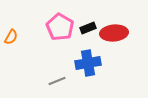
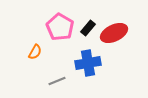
black rectangle: rotated 28 degrees counterclockwise
red ellipse: rotated 20 degrees counterclockwise
orange semicircle: moved 24 px right, 15 px down
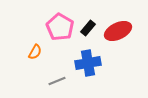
red ellipse: moved 4 px right, 2 px up
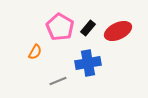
gray line: moved 1 px right
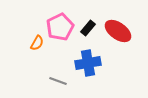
pink pentagon: rotated 16 degrees clockwise
red ellipse: rotated 60 degrees clockwise
orange semicircle: moved 2 px right, 9 px up
gray line: rotated 42 degrees clockwise
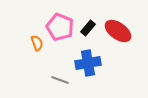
pink pentagon: rotated 24 degrees counterclockwise
orange semicircle: rotated 49 degrees counterclockwise
gray line: moved 2 px right, 1 px up
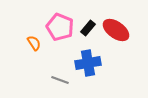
red ellipse: moved 2 px left, 1 px up
orange semicircle: moved 3 px left; rotated 14 degrees counterclockwise
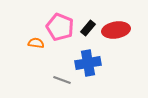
red ellipse: rotated 44 degrees counterclockwise
orange semicircle: moved 2 px right; rotated 49 degrees counterclockwise
gray line: moved 2 px right
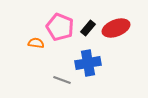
red ellipse: moved 2 px up; rotated 12 degrees counterclockwise
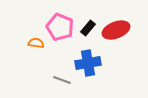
red ellipse: moved 2 px down
